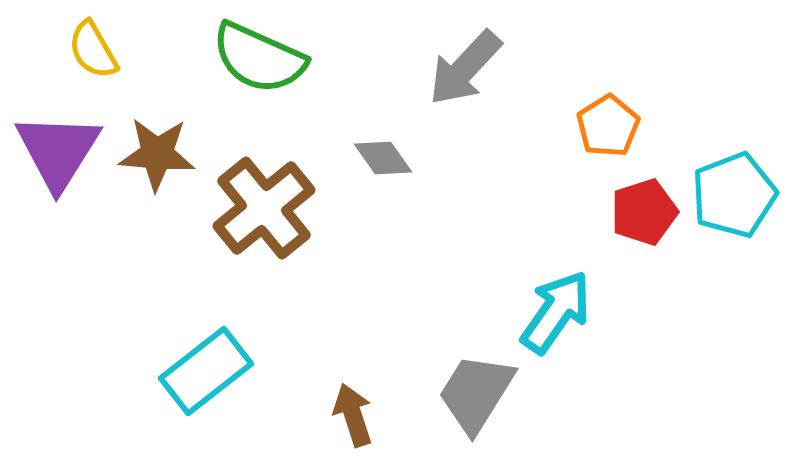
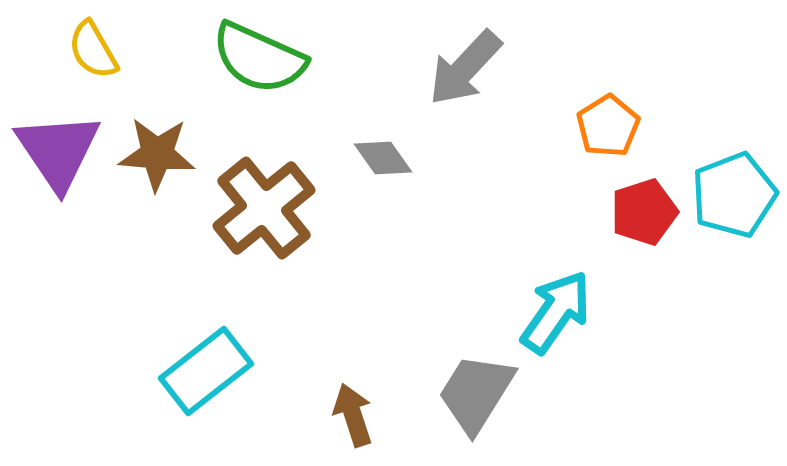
purple triangle: rotated 6 degrees counterclockwise
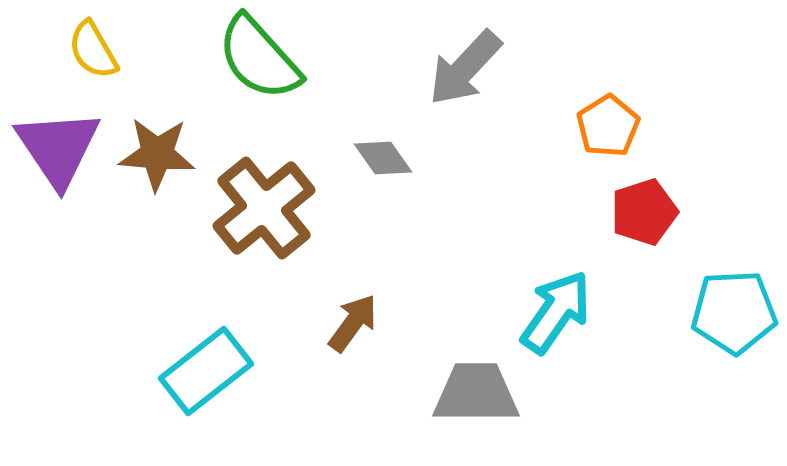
green semicircle: rotated 24 degrees clockwise
purple triangle: moved 3 px up
cyan pentagon: moved 117 px down; rotated 18 degrees clockwise
gray trapezoid: rotated 58 degrees clockwise
brown arrow: moved 92 px up; rotated 54 degrees clockwise
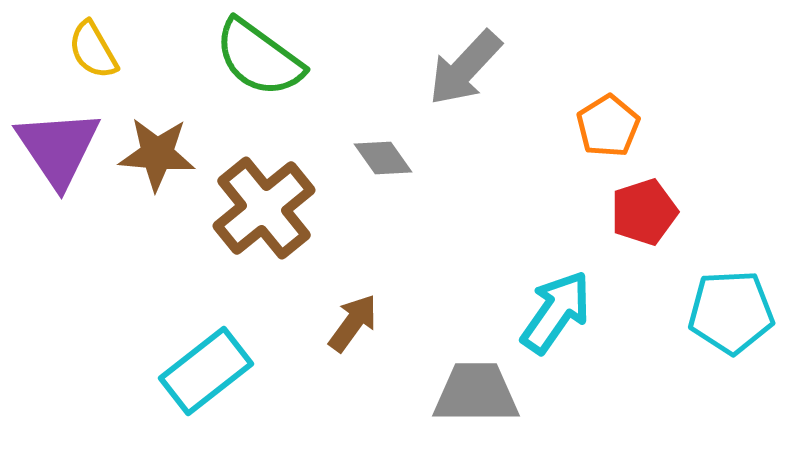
green semicircle: rotated 12 degrees counterclockwise
cyan pentagon: moved 3 px left
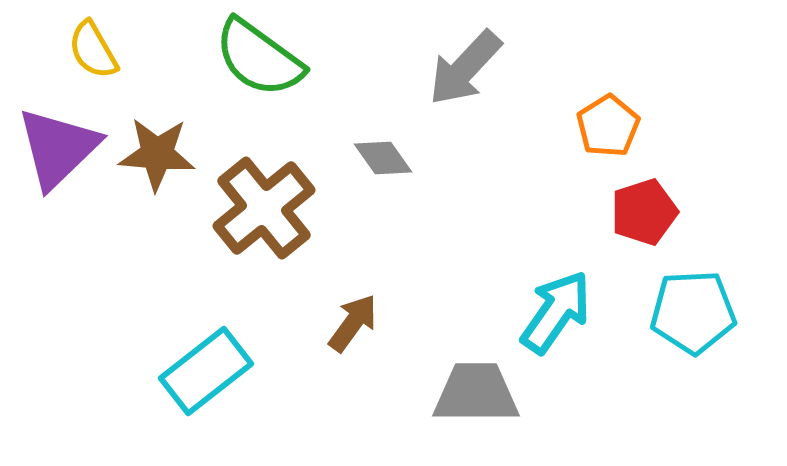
purple triangle: rotated 20 degrees clockwise
cyan pentagon: moved 38 px left
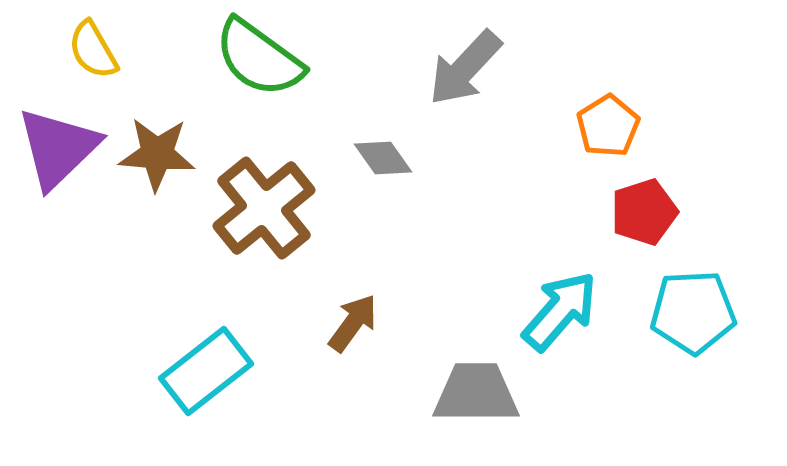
cyan arrow: moved 4 px right, 1 px up; rotated 6 degrees clockwise
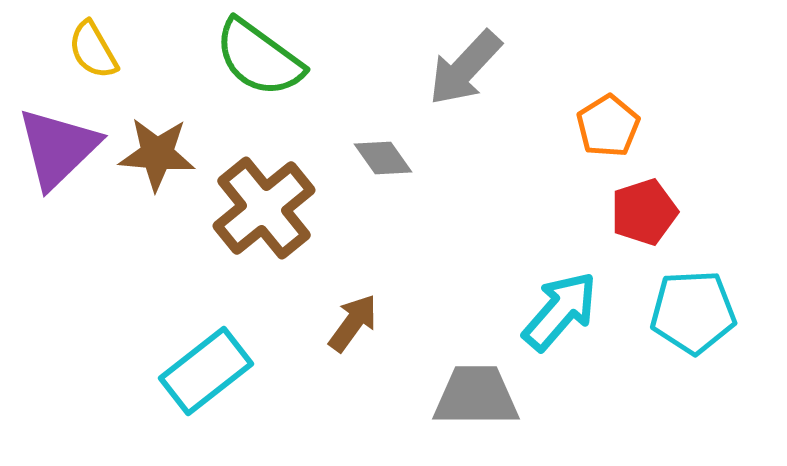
gray trapezoid: moved 3 px down
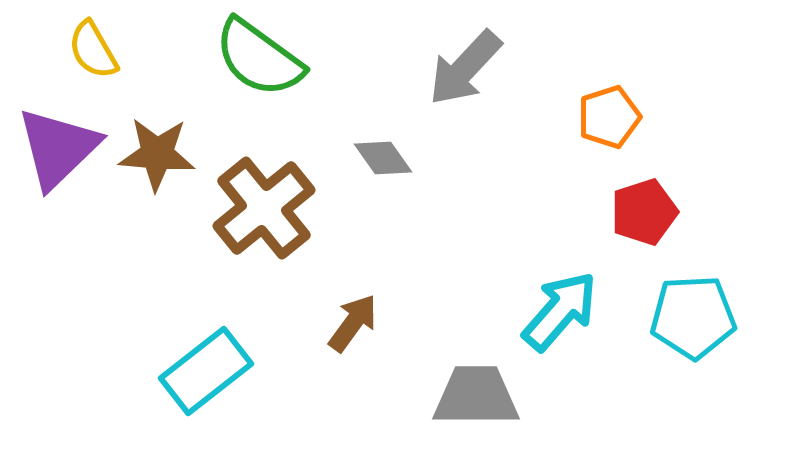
orange pentagon: moved 1 px right, 9 px up; rotated 14 degrees clockwise
cyan pentagon: moved 5 px down
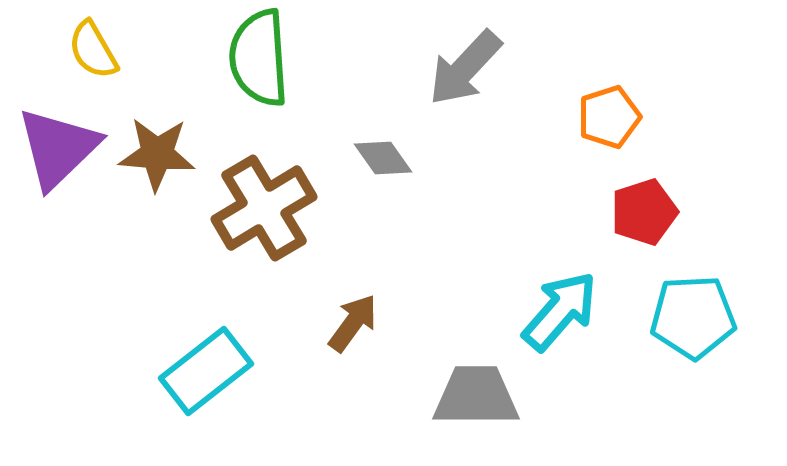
green semicircle: rotated 50 degrees clockwise
brown cross: rotated 8 degrees clockwise
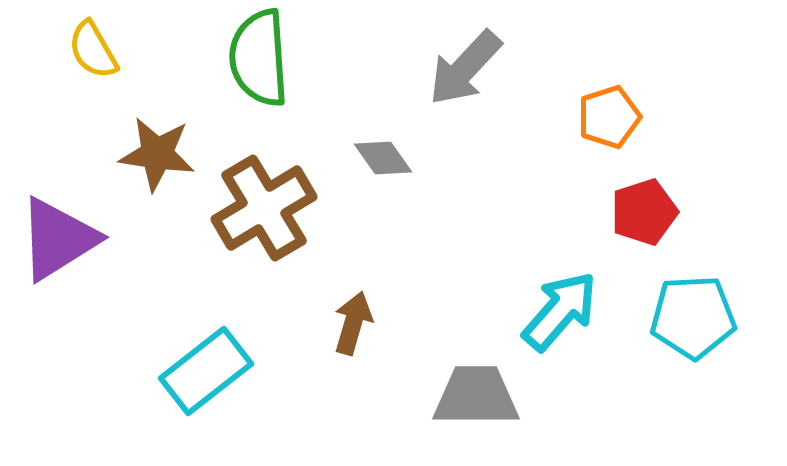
purple triangle: moved 91 px down; rotated 12 degrees clockwise
brown star: rotated 4 degrees clockwise
brown arrow: rotated 20 degrees counterclockwise
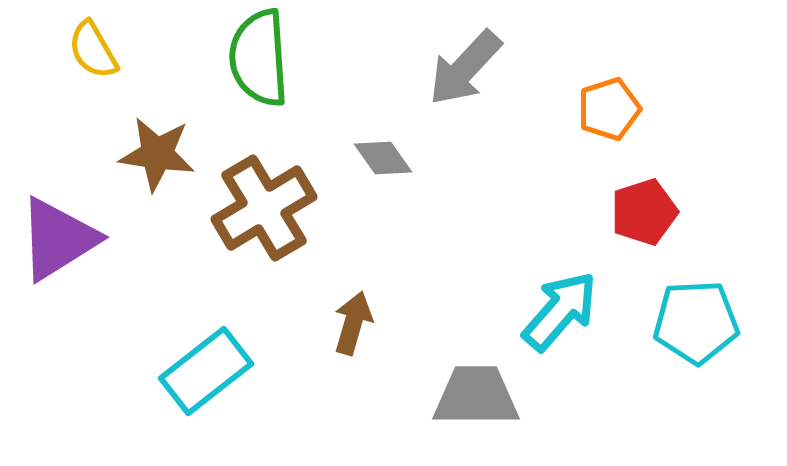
orange pentagon: moved 8 px up
cyan pentagon: moved 3 px right, 5 px down
